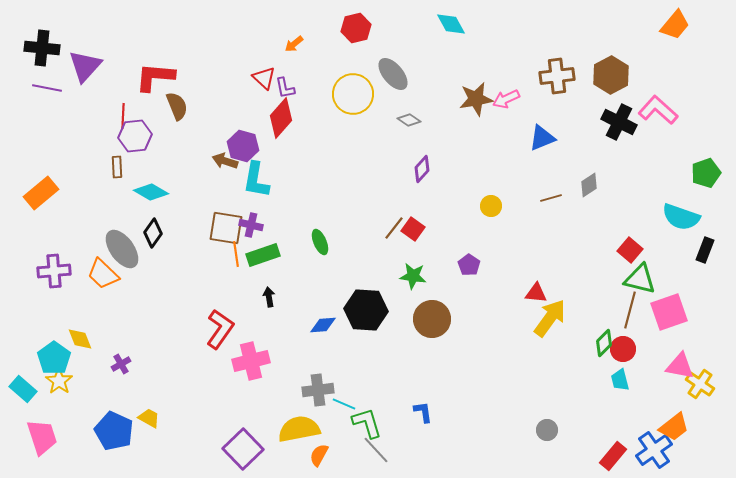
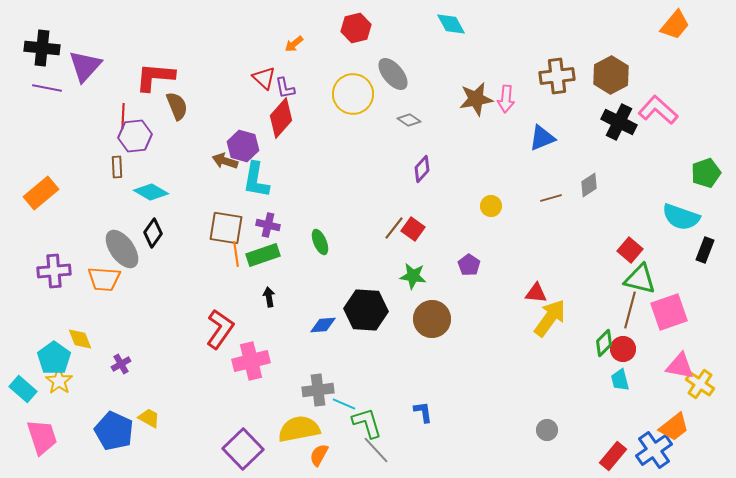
pink arrow at (506, 99): rotated 60 degrees counterclockwise
purple cross at (251, 225): moved 17 px right
orange trapezoid at (103, 274): moved 1 px right, 5 px down; rotated 40 degrees counterclockwise
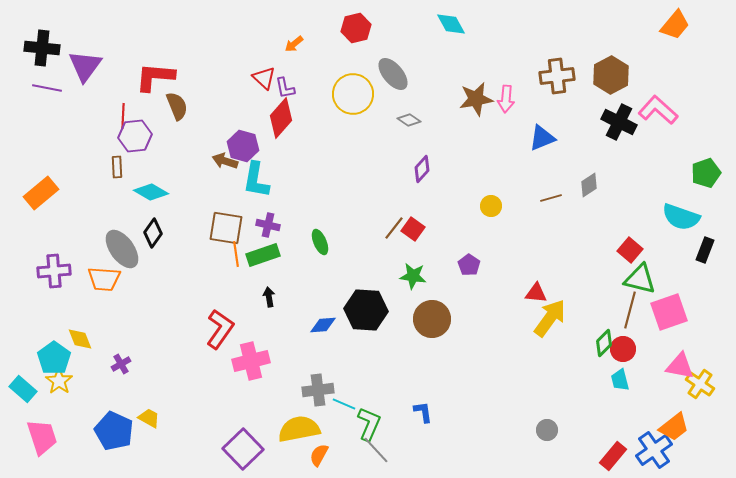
purple triangle at (85, 66): rotated 6 degrees counterclockwise
green L-shape at (367, 423): moved 2 px right, 1 px down; rotated 40 degrees clockwise
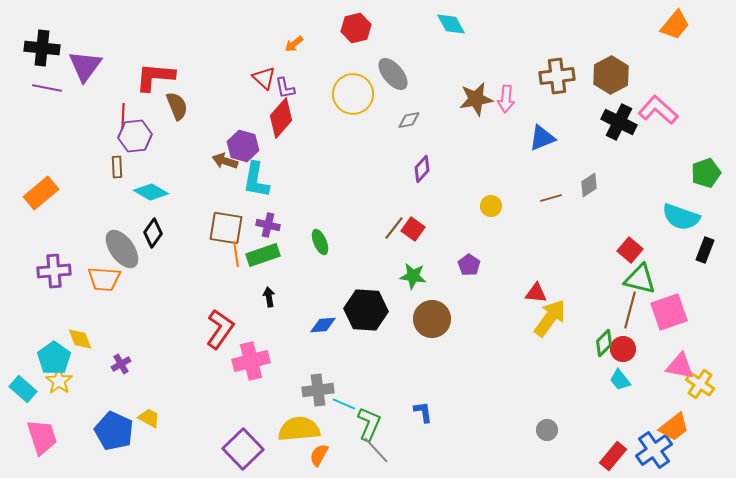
gray diamond at (409, 120): rotated 45 degrees counterclockwise
cyan trapezoid at (620, 380): rotated 25 degrees counterclockwise
yellow semicircle at (299, 429): rotated 6 degrees clockwise
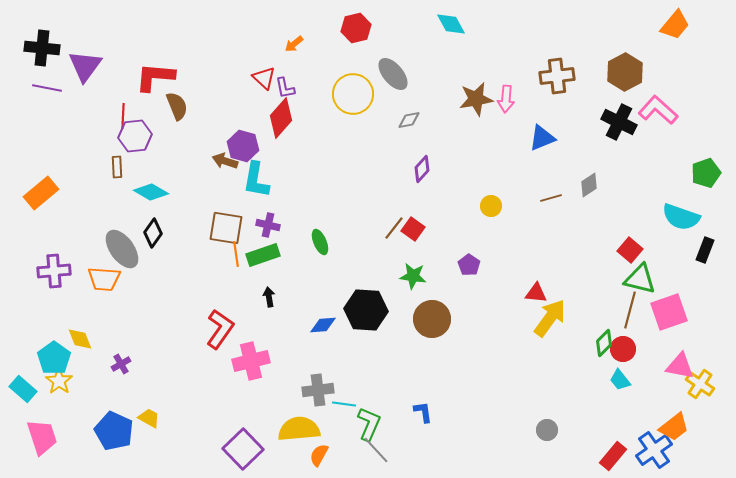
brown hexagon at (611, 75): moved 14 px right, 3 px up
cyan line at (344, 404): rotated 15 degrees counterclockwise
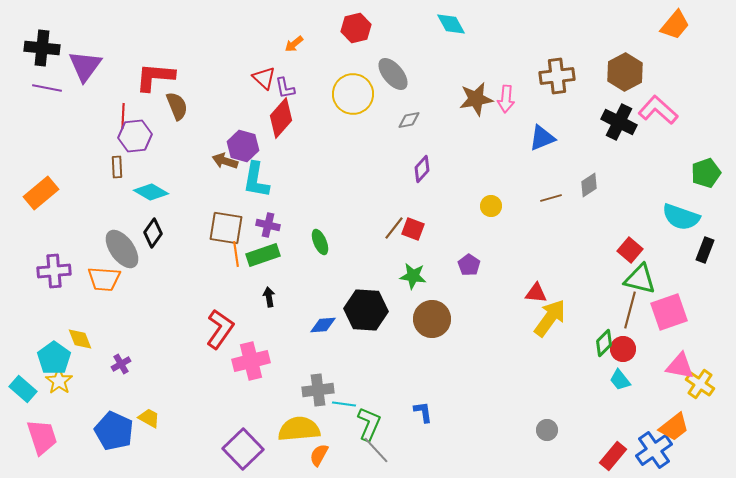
red square at (413, 229): rotated 15 degrees counterclockwise
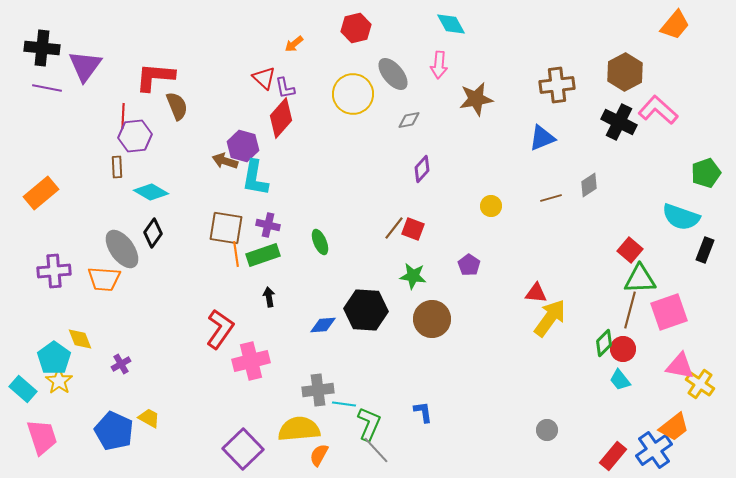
brown cross at (557, 76): moved 9 px down
pink arrow at (506, 99): moved 67 px left, 34 px up
cyan L-shape at (256, 180): moved 1 px left, 2 px up
green triangle at (640, 279): rotated 16 degrees counterclockwise
